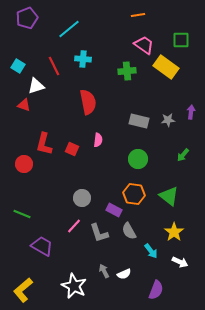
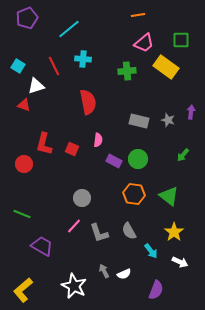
pink trapezoid: moved 2 px up; rotated 105 degrees clockwise
gray star: rotated 24 degrees clockwise
purple rectangle: moved 49 px up
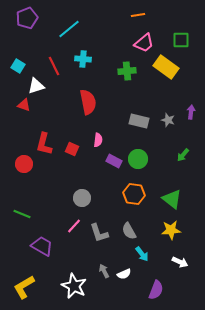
green triangle: moved 3 px right, 3 px down
yellow star: moved 3 px left, 2 px up; rotated 30 degrees clockwise
cyan arrow: moved 9 px left, 3 px down
yellow L-shape: moved 1 px right, 3 px up; rotated 10 degrees clockwise
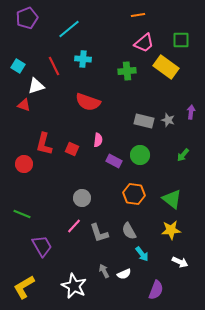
red semicircle: rotated 120 degrees clockwise
gray rectangle: moved 5 px right
green circle: moved 2 px right, 4 px up
purple trapezoid: rotated 30 degrees clockwise
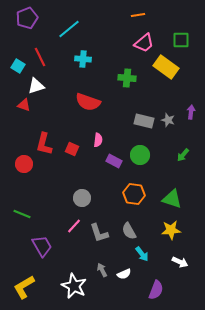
red line: moved 14 px left, 9 px up
green cross: moved 7 px down; rotated 12 degrees clockwise
green triangle: rotated 20 degrees counterclockwise
gray arrow: moved 2 px left, 1 px up
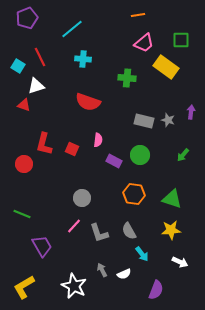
cyan line: moved 3 px right
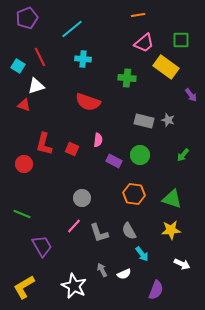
purple arrow: moved 17 px up; rotated 136 degrees clockwise
white arrow: moved 2 px right, 2 px down
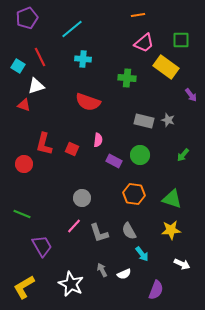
white star: moved 3 px left, 2 px up
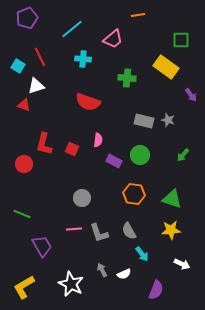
pink trapezoid: moved 31 px left, 4 px up
pink line: moved 3 px down; rotated 42 degrees clockwise
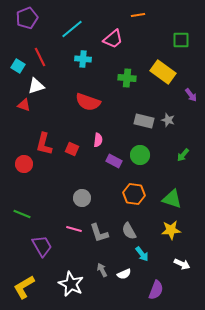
yellow rectangle: moved 3 px left, 5 px down
pink line: rotated 21 degrees clockwise
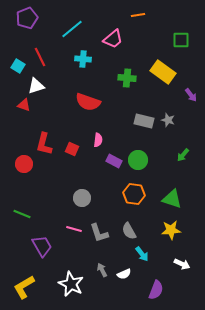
green circle: moved 2 px left, 5 px down
